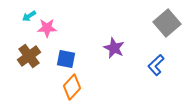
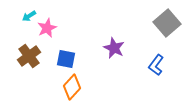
pink star: rotated 24 degrees counterclockwise
blue L-shape: rotated 10 degrees counterclockwise
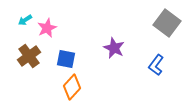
cyan arrow: moved 4 px left, 4 px down
gray square: rotated 12 degrees counterclockwise
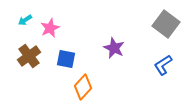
gray square: moved 1 px left, 1 px down
pink star: moved 3 px right
blue L-shape: moved 7 px right; rotated 20 degrees clockwise
orange diamond: moved 11 px right
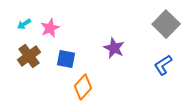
cyan arrow: moved 1 px left, 4 px down
gray square: rotated 8 degrees clockwise
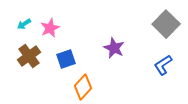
blue square: rotated 30 degrees counterclockwise
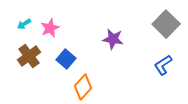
purple star: moved 1 px left, 9 px up; rotated 15 degrees counterclockwise
blue square: rotated 30 degrees counterclockwise
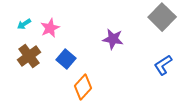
gray square: moved 4 px left, 7 px up
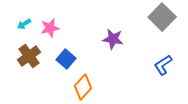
pink star: rotated 12 degrees clockwise
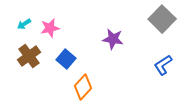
gray square: moved 2 px down
